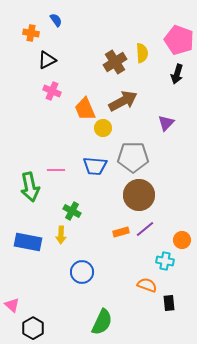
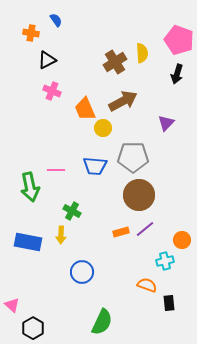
cyan cross: rotated 24 degrees counterclockwise
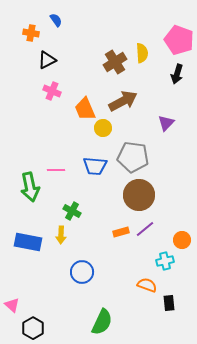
gray pentagon: rotated 8 degrees clockwise
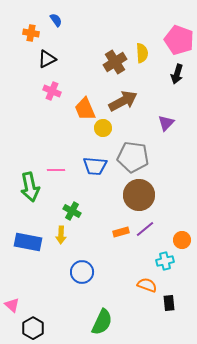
black triangle: moved 1 px up
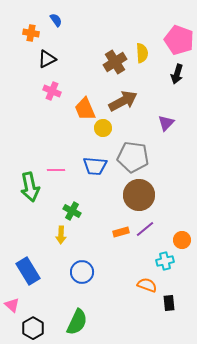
blue rectangle: moved 29 px down; rotated 48 degrees clockwise
green semicircle: moved 25 px left
